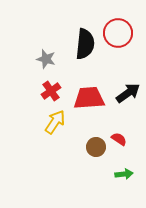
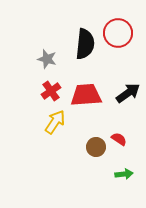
gray star: moved 1 px right
red trapezoid: moved 3 px left, 3 px up
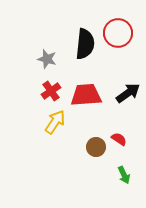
green arrow: moved 1 px down; rotated 72 degrees clockwise
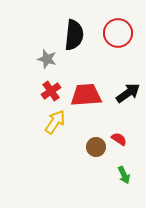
black semicircle: moved 11 px left, 9 px up
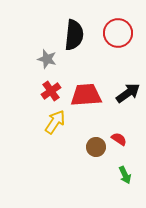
green arrow: moved 1 px right
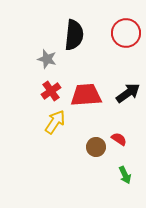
red circle: moved 8 px right
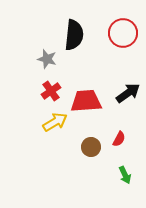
red circle: moved 3 px left
red trapezoid: moved 6 px down
yellow arrow: rotated 25 degrees clockwise
red semicircle: rotated 84 degrees clockwise
brown circle: moved 5 px left
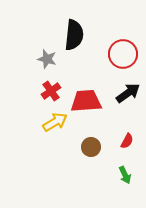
red circle: moved 21 px down
red semicircle: moved 8 px right, 2 px down
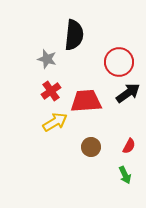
red circle: moved 4 px left, 8 px down
red semicircle: moved 2 px right, 5 px down
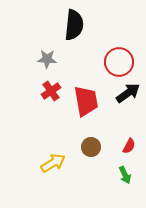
black semicircle: moved 10 px up
gray star: rotated 12 degrees counterclockwise
red trapezoid: rotated 84 degrees clockwise
yellow arrow: moved 2 px left, 41 px down
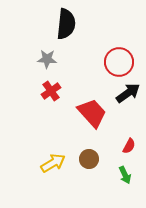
black semicircle: moved 8 px left, 1 px up
red trapezoid: moved 6 px right, 12 px down; rotated 32 degrees counterclockwise
brown circle: moved 2 px left, 12 px down
